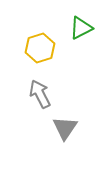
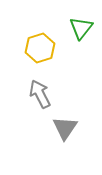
green triangle: rotated 25 degrees counterclockwise
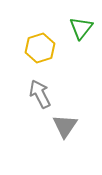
gray triangle: moved 2 px up
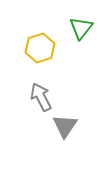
gray arrow: moved 1 px right, 3 px down
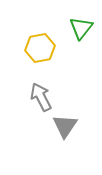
yellow hexagon: rotated 8 degrees clockwise
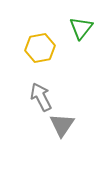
gray triangle: moved 3 px left, 1 px up
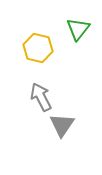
green triangle: moved 3 px left, 1 px down
yellow hexagon: moved 2 px left; rotated 24 degrees clockwise
